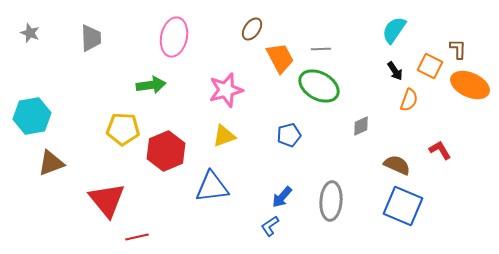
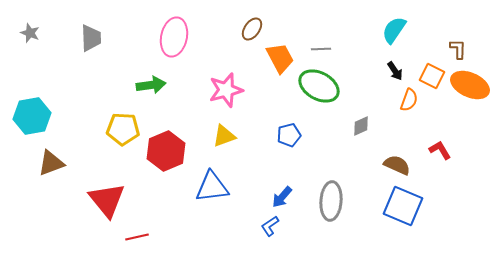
orange square: moved 2 px right, 10 px down
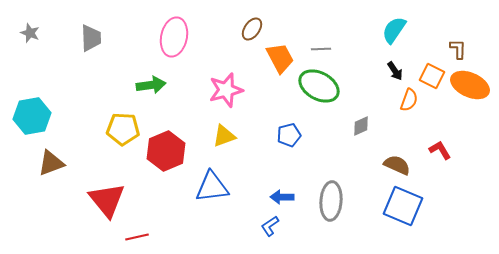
blue arrow: rotated 50 degrees clockwise
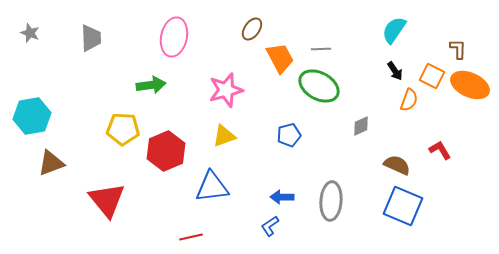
red line: moved 54 px right
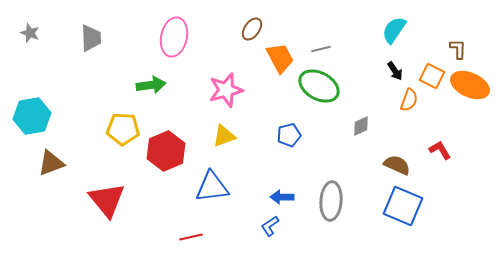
gray line: rotated 12 degrees counterclockwise
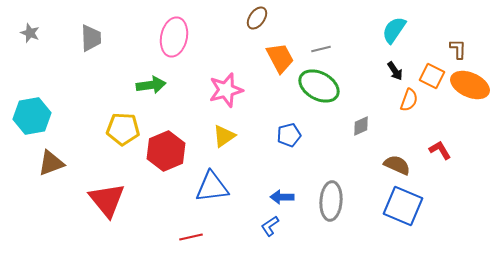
brown ellipse: moved 5 px right, 11 px up
yellow triangle: rotated 15 degrees counterclockwise
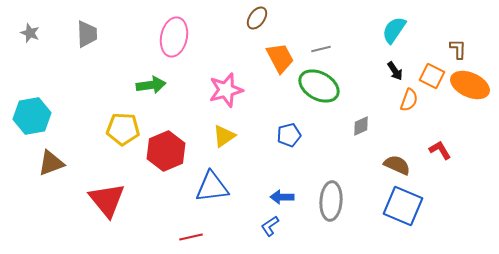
gray trapezoid: moved 4 px left, 4 px up
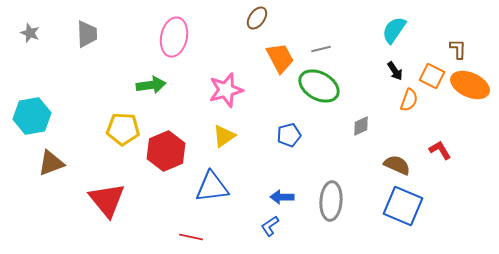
red line: rotated 25 degrees clockwise
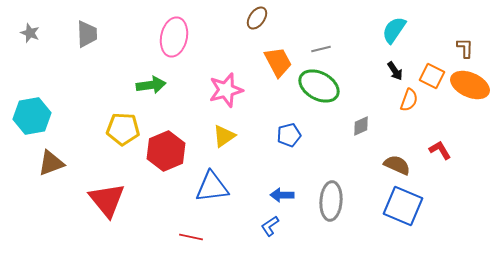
brown L-shape: moved 7 px right, 1 px up
orange trapezoid: moved 2 px left, 4 px down
blue arrow: moved 2 px up
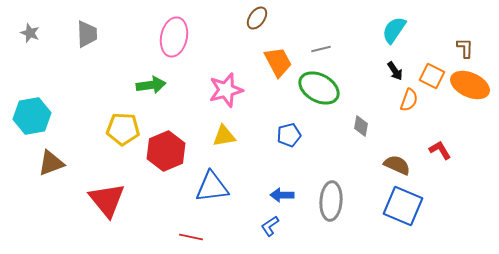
green ellipse: moved 2 px down
gray diamond: rotated 55 degrees counterclockwise
yellow triangle: rotated 25 degrees clockwise
